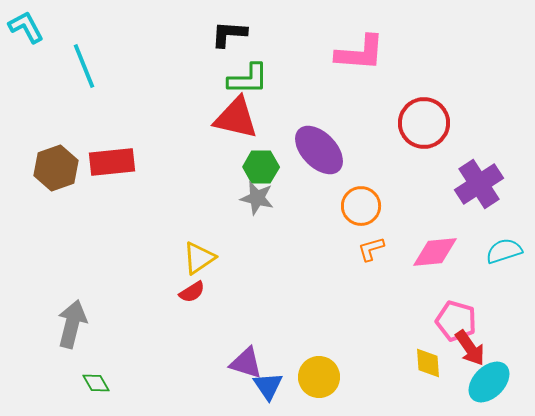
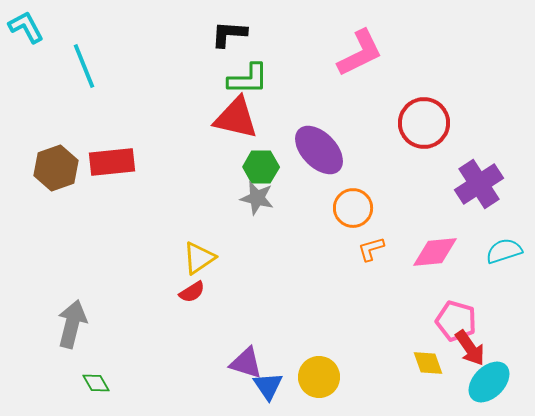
pink L-shape: rotated 30 degrees counterclockwise
orange circle: moved 8 px left, 2 px down
yellow diamond: rotated 16 degrees counterclockwise
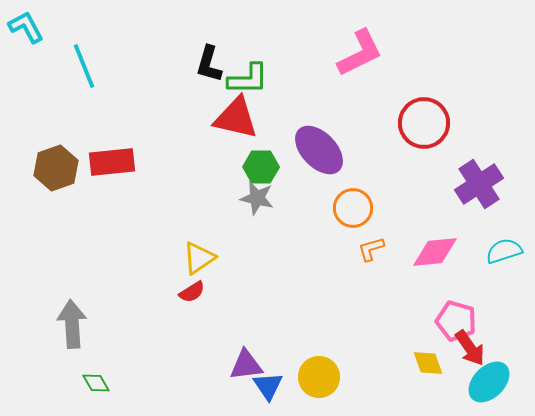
black L-shape: moved 20 px left, 30 px down; rotated 78 degrees counterclockwise
gray arrow: rotated 18 degrees counterclockwise
purple triangle: moved 2 px down; rotated 24 degrees counterclockwise
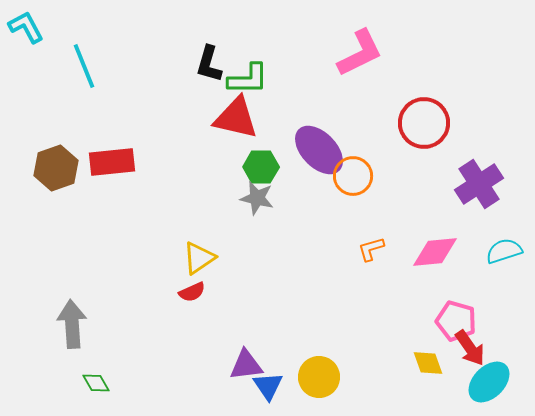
orange circle: moved 32 px up
red semicircle: rotated 8 degrees clockwise
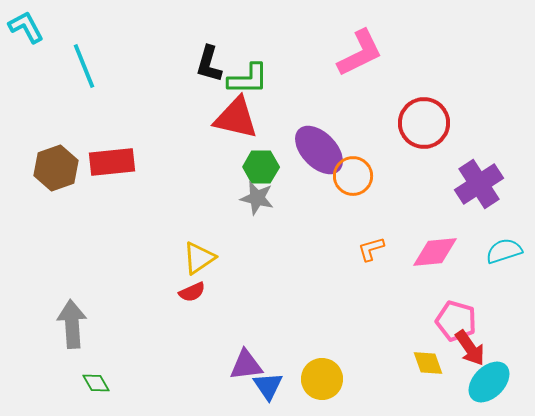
yellow circle: moved 3 px right, 2 px down
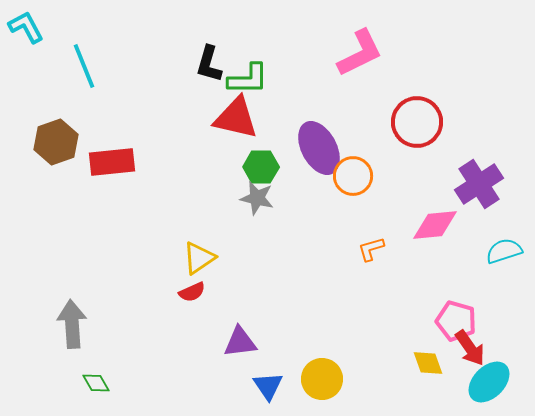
red circle: moved 7 px left, 1 px up
purple ellipse: moved 2 px up; rotated 16 degrees clockwise
brown hexagon: moved 26 px up
pink diamond: moved 27 px up
purple triangle: moved 6 px left, 23 px up
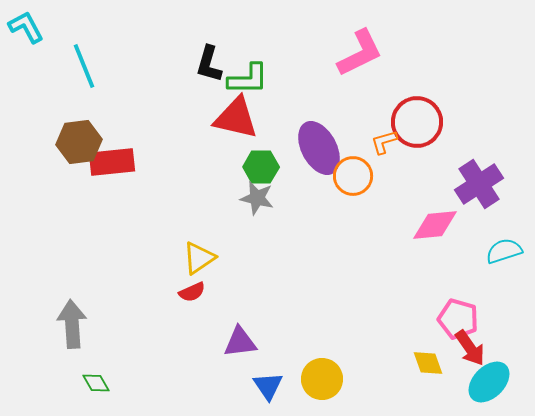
brown hexagon: moved 23 px right; rotated 12 degrees clockwise
orange L-shape: moved 13 px right, 107 px up
pink pentagon: moved 2 px right, 2 px up
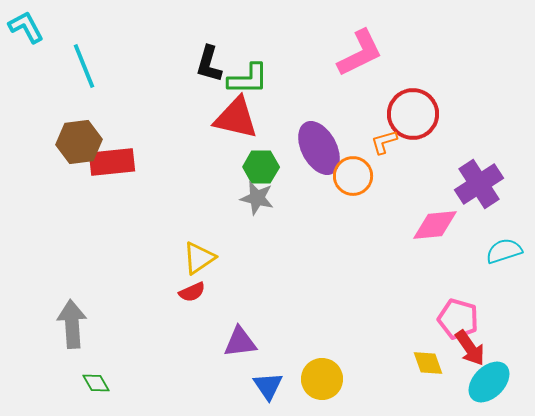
red circle: moved 4 px left, 8 px up
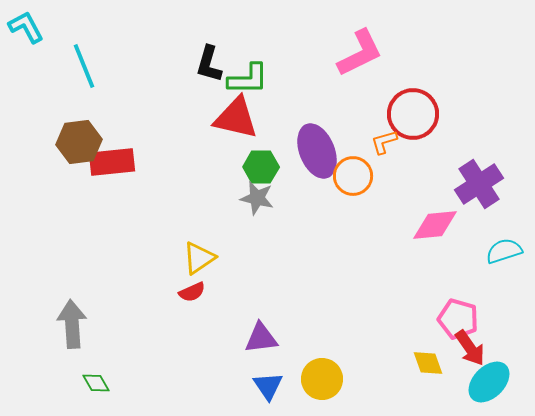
purple ellipse: moved 2 px left, 3 px down; rotated 6 degrees clockwise
purple triangle: moved 21 px right, 4 px up
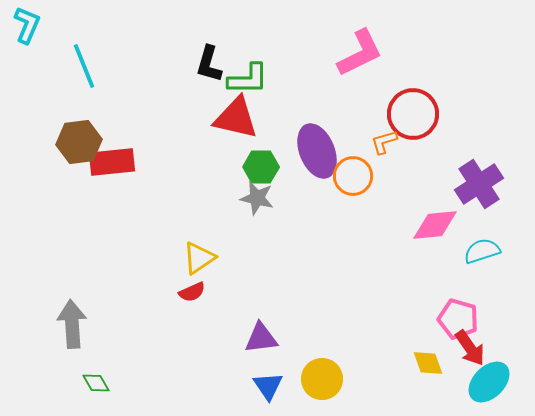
cyan L-shape: moved 1 px right, 2 px up; rotated 51 degrees clockwise
cyan semicircle: moved 22 px left
